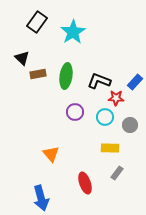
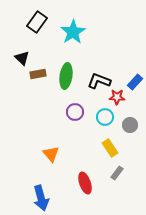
red star: moved 1 px right, 1 px up
yellow rectangle: rotated 54 degrees clockwise
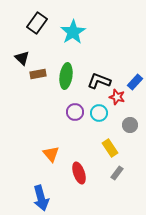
black rectangle: moved 1 px down
red star: rotated 14 degrees clockwise
cyan circle: moved 6 px left, 4 px up
red ellipse: moved 6 px left, 10 px up
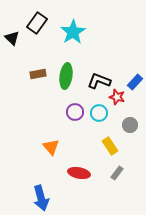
black triangle: moved 10 px left, 20 px up
yellow rectangle: moved 2 px up
orange triangle: moved 7 px up
red ellipse: rotated 60 degrees counterclockwise
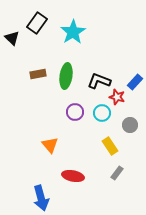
cyan circle: moved 3 px right
orange triangle: moved 1 px left, 2 px up
red ellipse: moved 6 px left, 3 px down
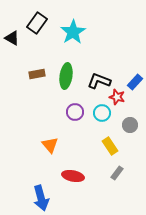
black triangle: rotated 14 degrees counterclockwise
brown rectangle: moved 1 px left
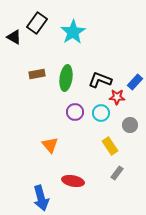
black triangle: moved 2 px right, 1 px up
green ellipse: moved 2 px down
black L-shape: moved 1 px right, 1 px up
red star: rotated 14 degrees counterclockwise
cyan circle: moved 1 px left
red ellipse: moved 5 px down
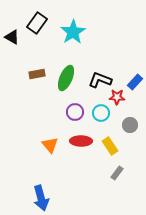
black triangle: moved 2 px left
green ellipse: rotated 15 degrees clockwise
red ellipse: moved 8 px right, 40 px up; rotated 10 degrees counterclockwise
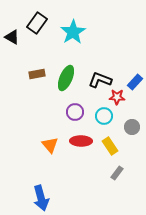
cyan circle: moved 3 px right, 3 px down
gray circle: moved 2 px right, 2 px down
